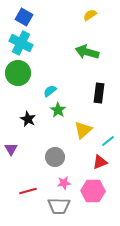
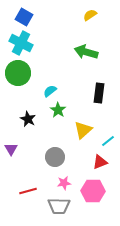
green arrow: moved 1 px left
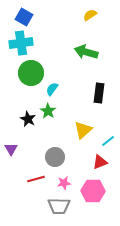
cyan cross: rotated 35 degrees counterclockwise
green circle: moved 13 px right
cyan semicircle: moved 2 px right, 2 px up; rotated 16 degrees counterclockwise
green star: moved 10 px left, 1 px down
red line: moved 8 px right, 12 px up
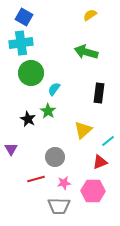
cyan semicircle: moved 2 px right
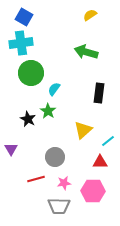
red triangle: rotated 21 degrees clockwise
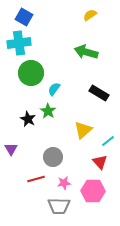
cyan cross: moved 2 px left
black rectangle: rotated 66 degrees counterclockwise
gray circle: moved 2 px left
red triangle: rotated 49 degrees clockwise
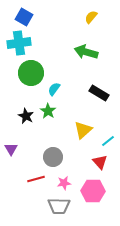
yellow semicircle: moved 1 px right, 2 px down; rotated 16 degrees counterclockwise
black star: moved 2 px left, 3 px up
